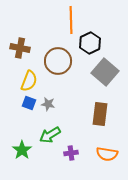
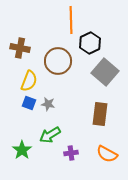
orange semicircle: rotated 20 degrees clockwise
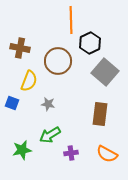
blue square: moved 17 px left
green star: rotated 24 degrees clockwise
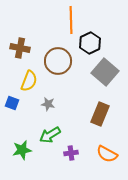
brown rectangle: rotated 15 degrees clockwise
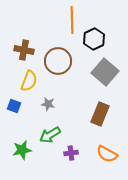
orange line: moved 1 px right
black hexagon: moved 4 px right, 4 px up
brown cross: moved 4 px right, 2 px down
blue square: moved 2 px right, 3 px down
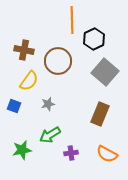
yellow semicircle: rotated 15 degrees clockwise
gray star: rotated 24 degrees counterclockwise
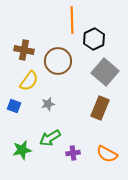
brown rectangle: moved 6 px up
green arrow: moved 3 px down
purple cross: moved 2 px right
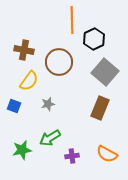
brown circle: moved 1 px right, 1 px down
purple cross: moved 1 px left, 3 px down
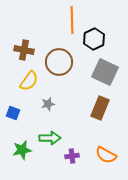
gray square: rotated 16 degrees counterclockwise
blue square: moved 1 px left, 7 px down
green arrow: rotated 150 degrees counterclockwise
orange semicircle: moved 1 px left, 1 px down
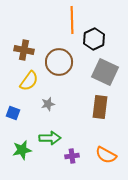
brown rectangle: moved 1 px up; rotated 15 degrees counterclockwise
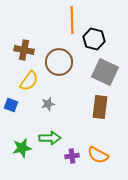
black hexagon: rotated 20 degrees counterclockwise
blue square: moved 2 px left, 8 px up
green star: moved 2 px up
orange semicircle: moved 8 px left
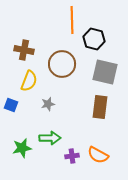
brown circle: moved 3 px right, 2 px down
gray square: rotated 12 degrees counterclockwise
yellow semicircle: rotated 15 degrees counterclockwise
